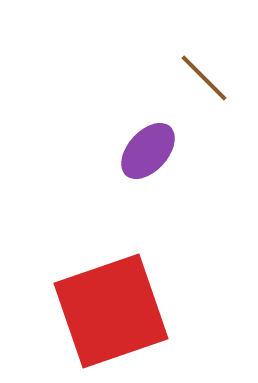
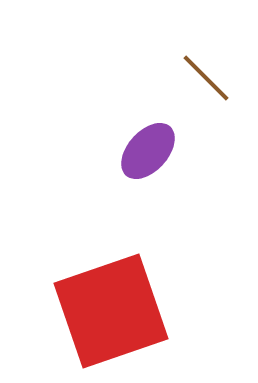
brown line: moved 2 px right
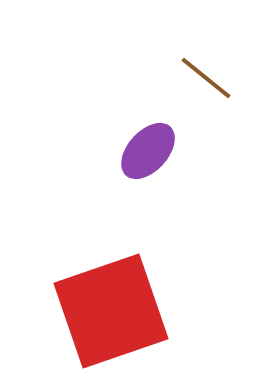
brown line: rotated 6 degrees counterclockwise
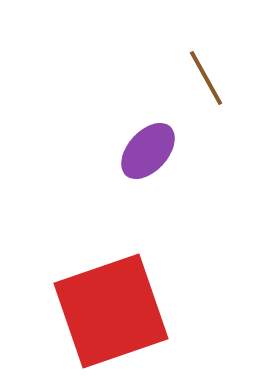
brown line: rotated 22 degrees clockwise
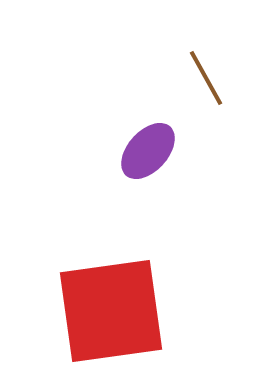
red square: rotated 11 degrees clockwise
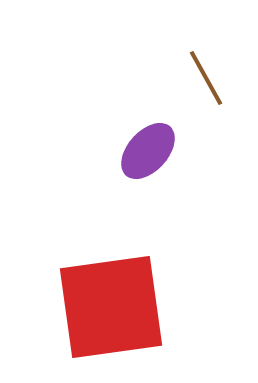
red square: moved 4 px up
